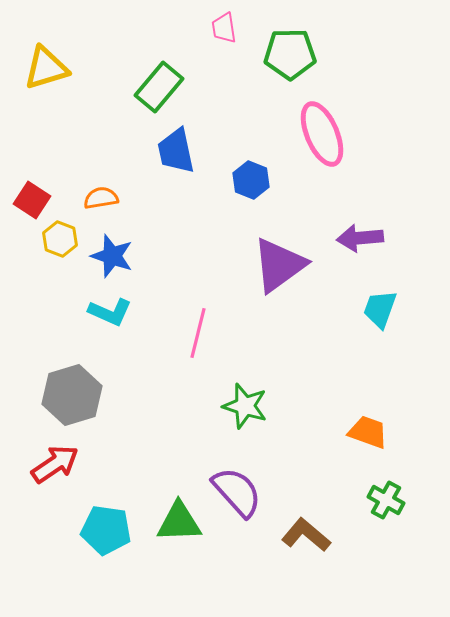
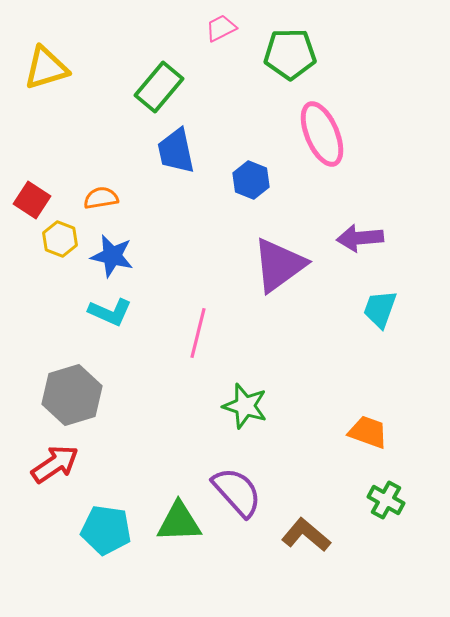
pink trapezoid: moved 3 px left; rotated 72 degrees clockwise
blue star: rotated 6 degrees counterclockwise
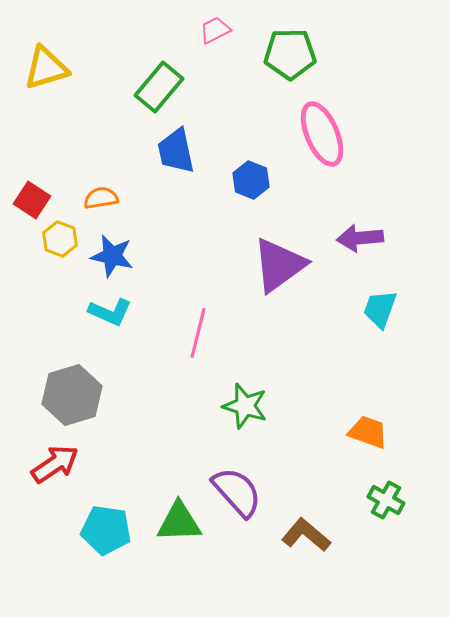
pink trapezoid: moved 6 px left, 2 px down
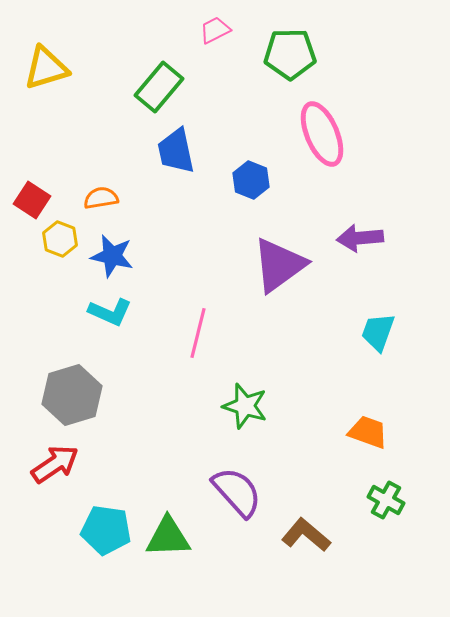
cyan trapezoid: moved 2 px left, 23 px down
green triangle: moved 11 px left, 15 px down
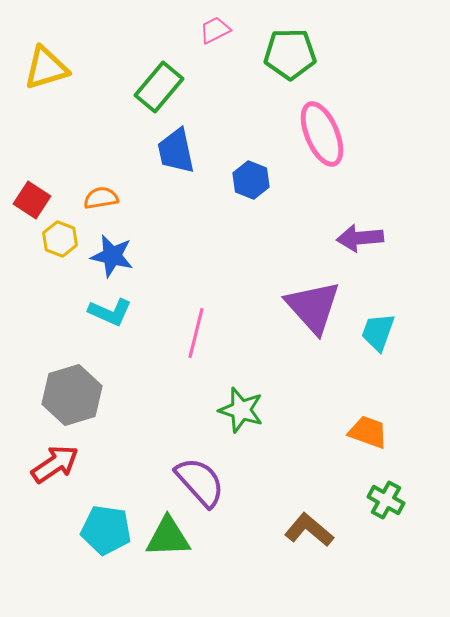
purple triangle: moved 34 px right, 42 px down; rotated 36 degrees counterclockwise
pink line: moved 2 px left
green star: moved 4 px left, 4 px down
purple semicircle: moved 37 px left, 10 px up
brown L-shape: moved 3 px right, 5 px up
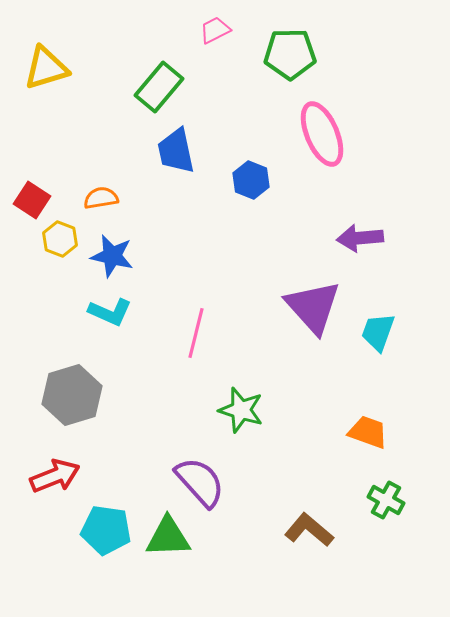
red arrow: moved 12 px down; rotated 12 degrees clockwise
